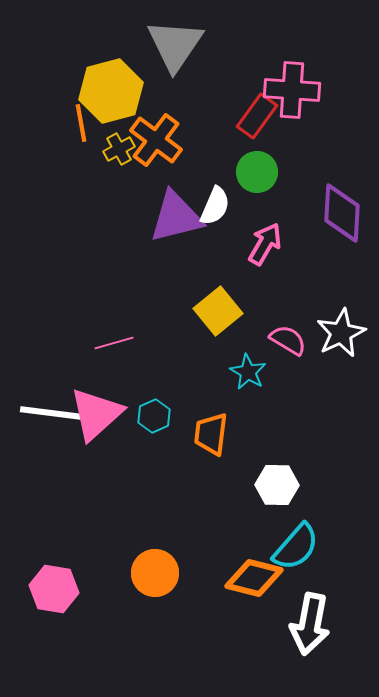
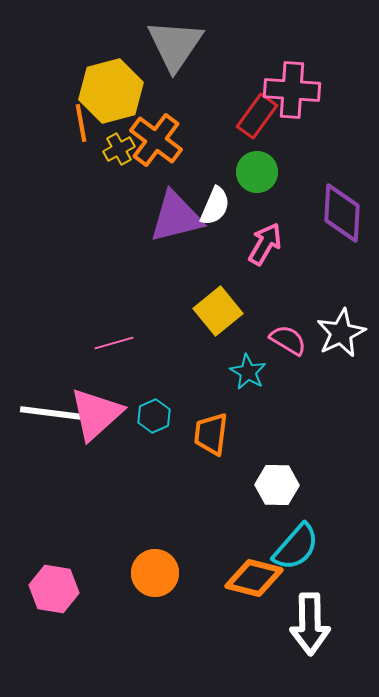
white arrow: rotated 12 degrees counterclockwise
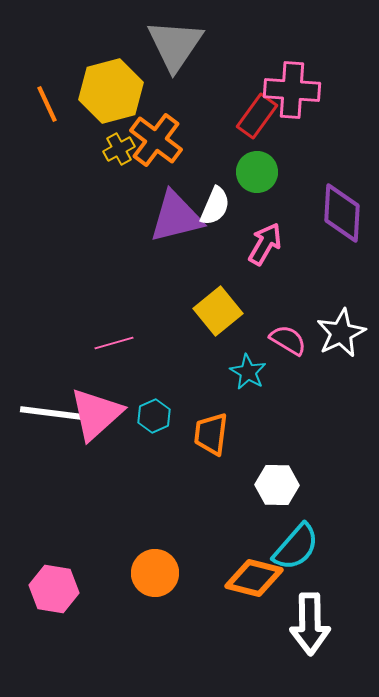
orange line: moved 34 px left, 19 px up; rotated 15 degrees counterclockwise
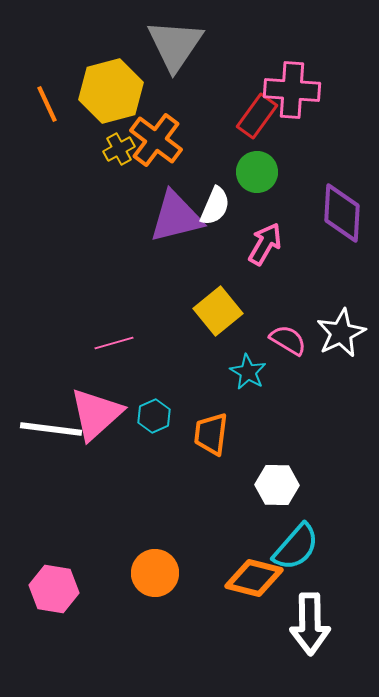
white line: moved 16 px down
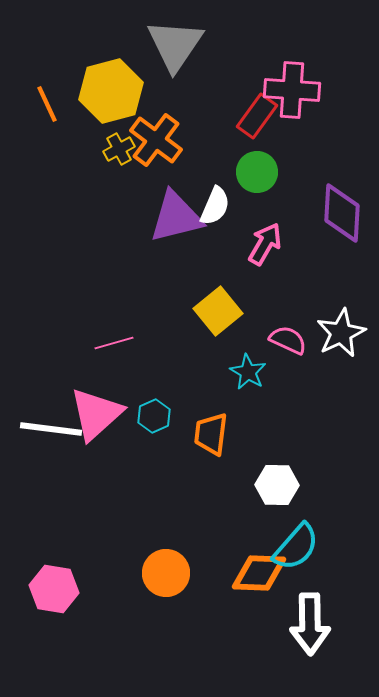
pink semicircle: rotated 6 degrees counterclockwise
orange circle: moved 11 px right
orange diamond: moved 5 px right, 5 px up; rotated 12 degrees counterclockwise
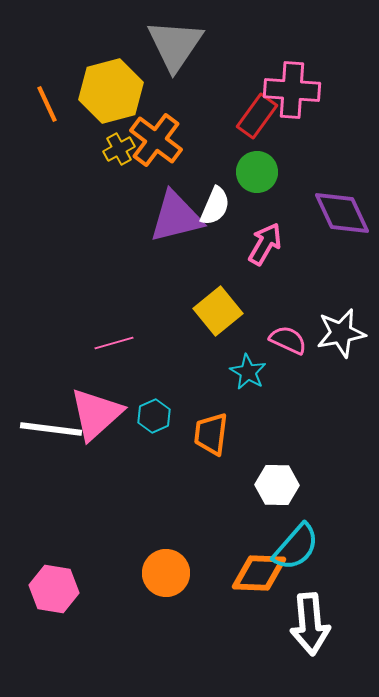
purple diamond: rotated 28 degrees counterclockwise
white star: rotated 15 degrees clockwise
white arrow: rotated 4 degrees counterclockwise
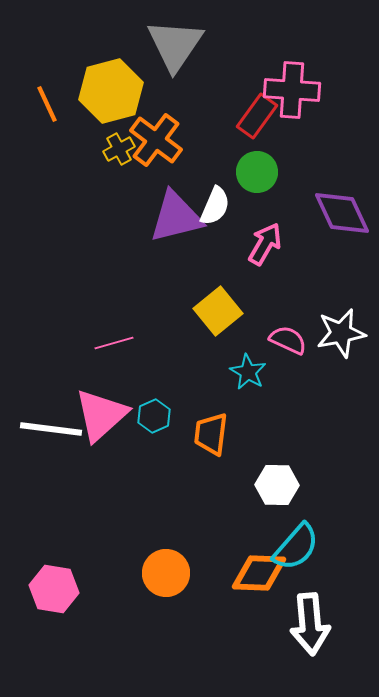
pink triangle: moved 5 px right, 1 px down
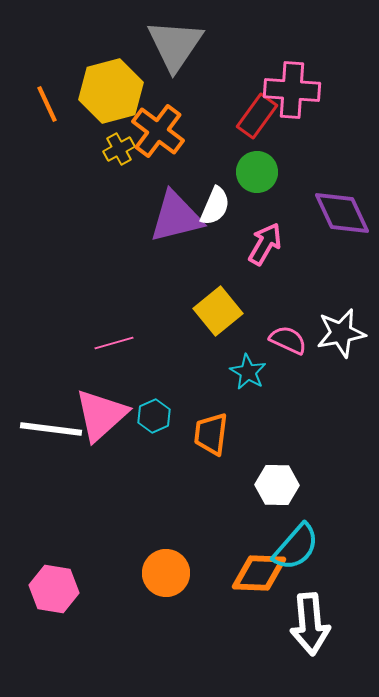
orange cross: moved 2 px right, 9 px up
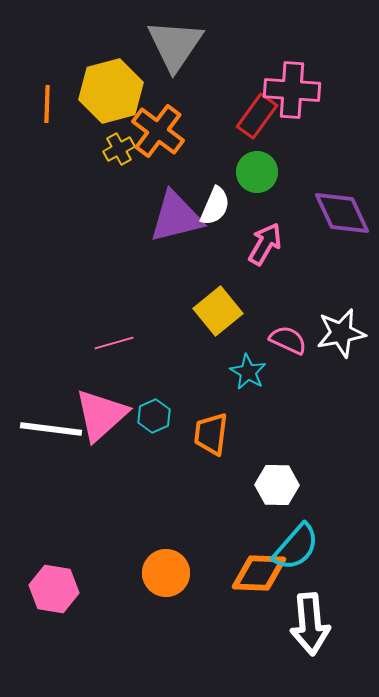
orange line: rotated 27 degrees clockwise
